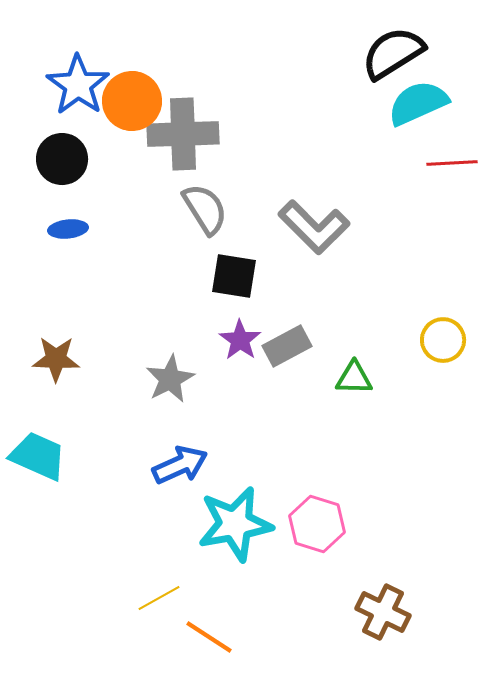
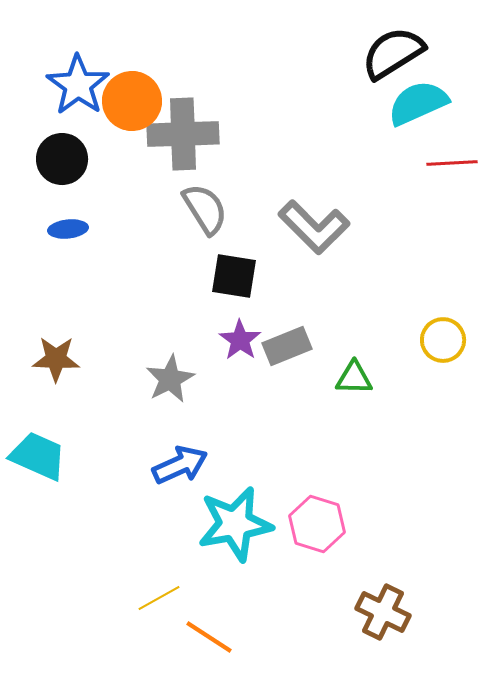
gray rectangle: rotated 6 degrees clockwise
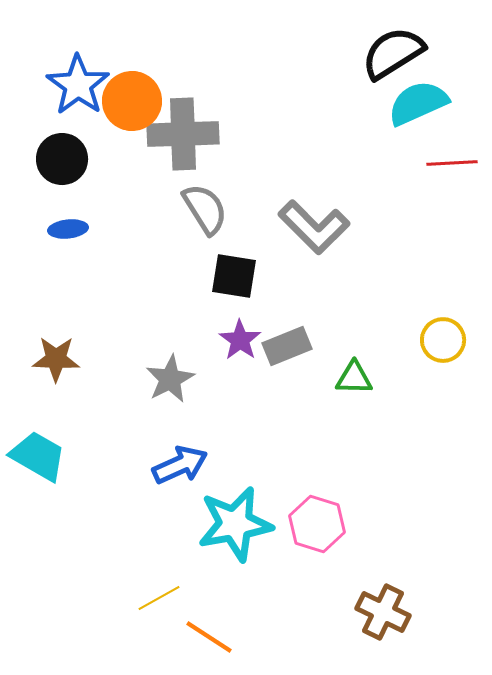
cyan trapezoid: rotated 6 degrees clockwise
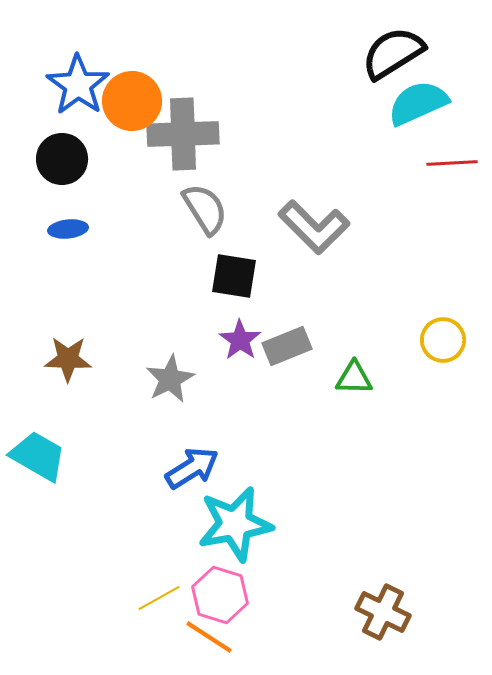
brown star: moved 12 px right
blue arrow: moved 12 px right, 3 px down; rotated 8 degrees counterclockwise
pink hexagon: moved 97 px left, 71 px down
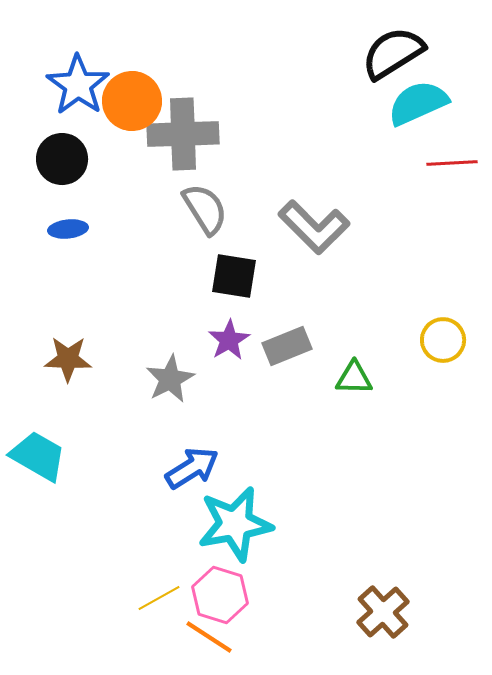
purple star: moved 11 px left; rotated 6 degrees clockwise
brown cross: rotated 22 degrees clockwise
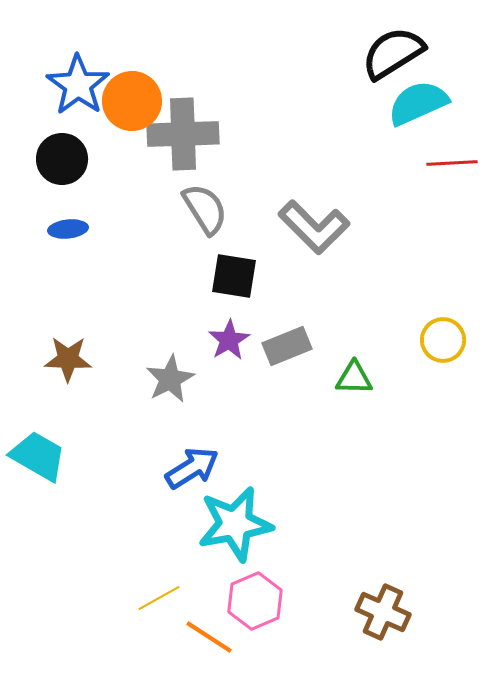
pink hexagon: moved 35 px right, 6 px down; rotated 20 degrees clockwise
brown cross: rotated 24 degrees counterclockwise
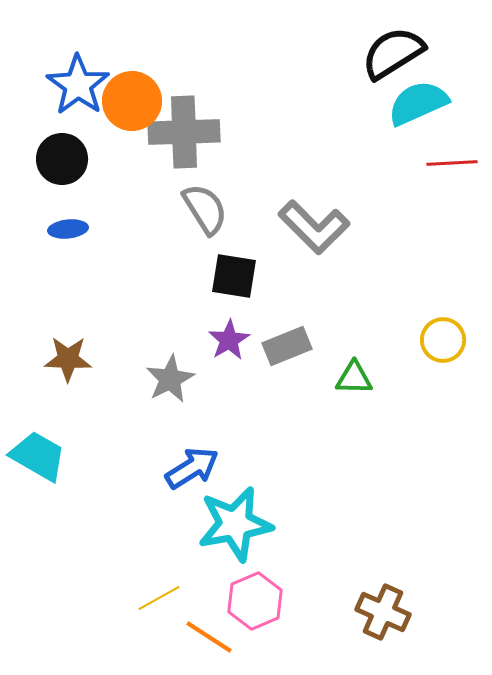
gray cross: moved 1 px right, 2 px up
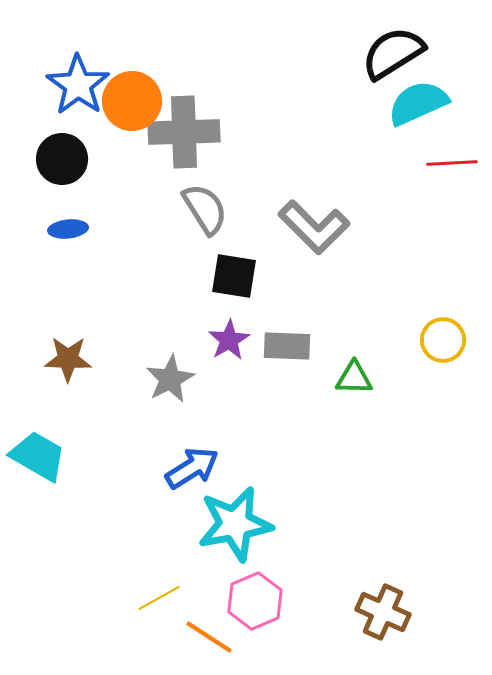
gray rectangle: rotated 24 degrees clockwise
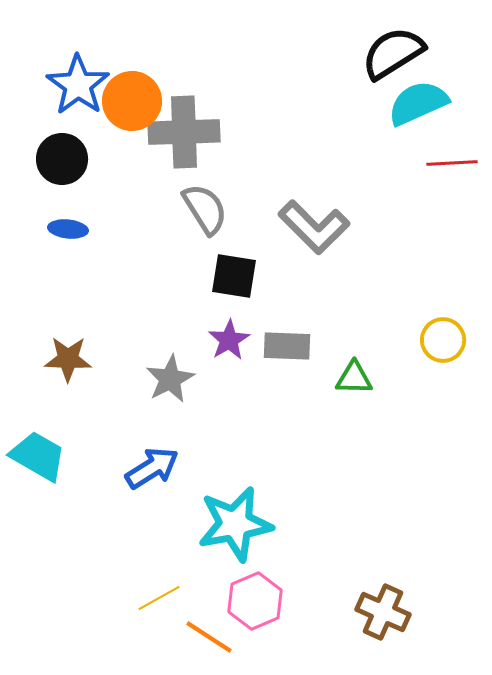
blue ellipse: rotated 12 degrees clockwise
blue arrow: moved 40 px left
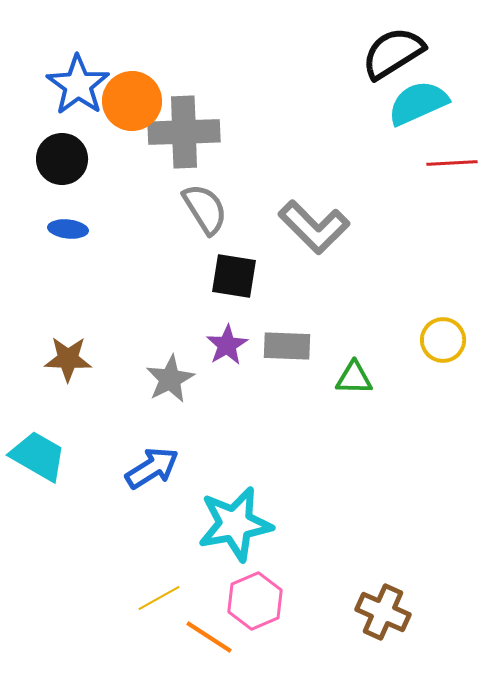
purple star: moved 2 px left, 5 px down
